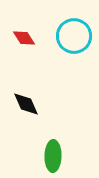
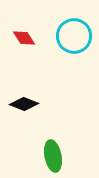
black diamond: moved 2 px left; rotated 44 degrees counterclockwise
green ellipse: rotated 12 degrees counterclockwise
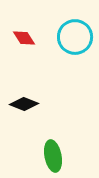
cyan circle: moved 1 px right, 1 px down
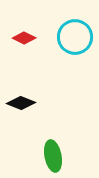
red diamond: rotated 30 degrees counterclockwise
black diamond: moved 3 px left, 1 px up
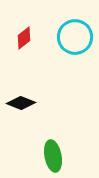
red diamond: rotated 65 degrees counterclockwise
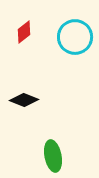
red diamond: moved 6 px up
black diamond: moved 3 px right, 3 px up
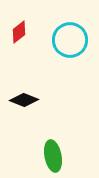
red diamond: moved 5 px left
cyan circle: moved 5 px left, 3 px down
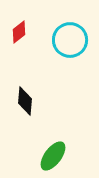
black diamond: moved 1 px right, 1 px down; rotated 72 degrees clockwise
green ellipse: rotated 48 degrees clockwise
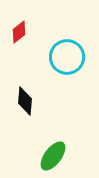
cyan circle: moved 3 px left, 17 px down
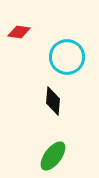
red diamond: rotated 45 degrees clockwise
black diamond: moved 28 px right
